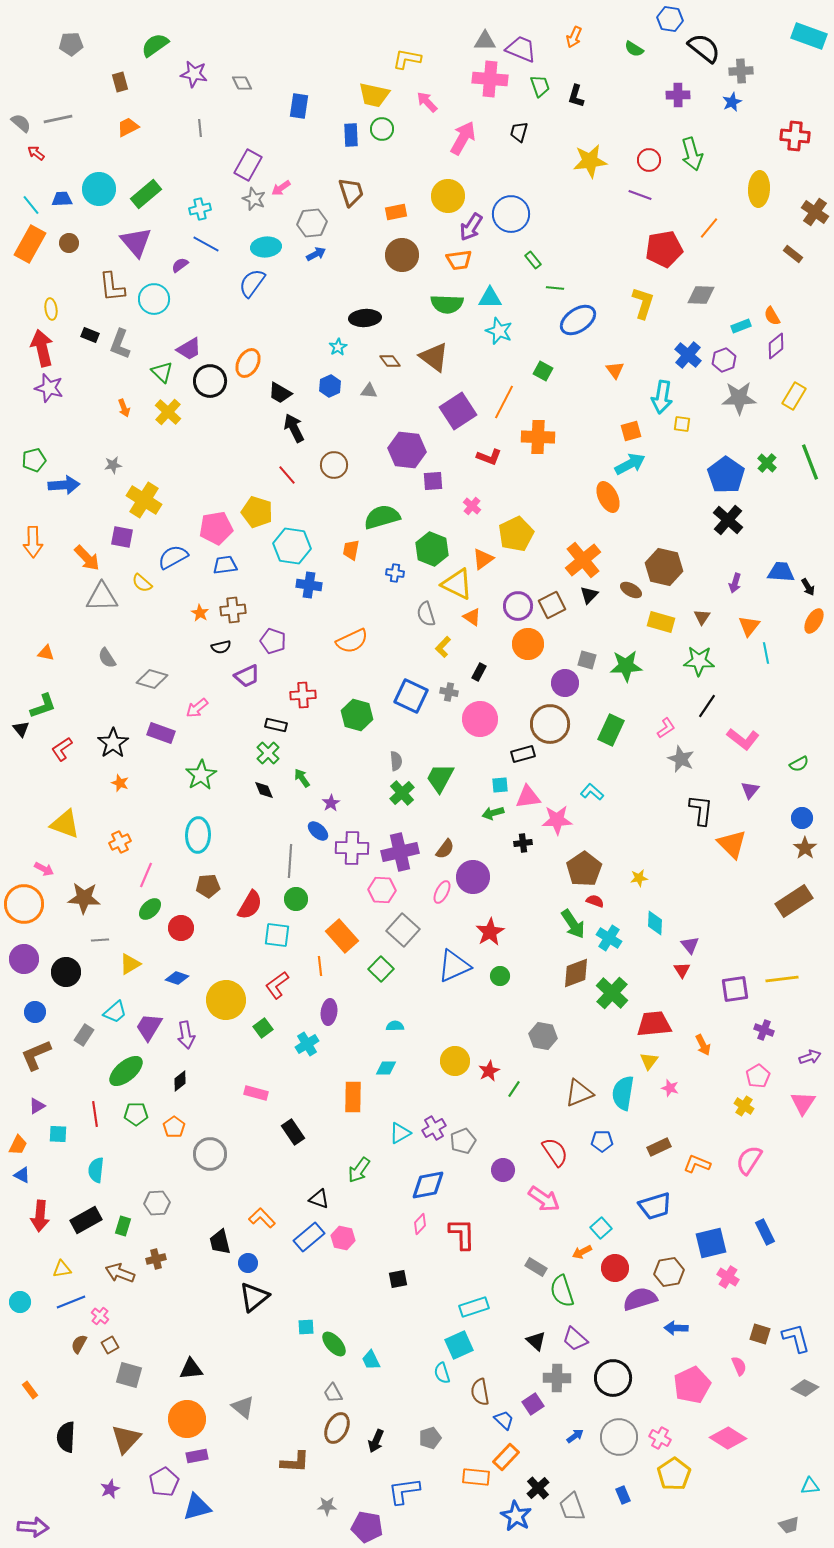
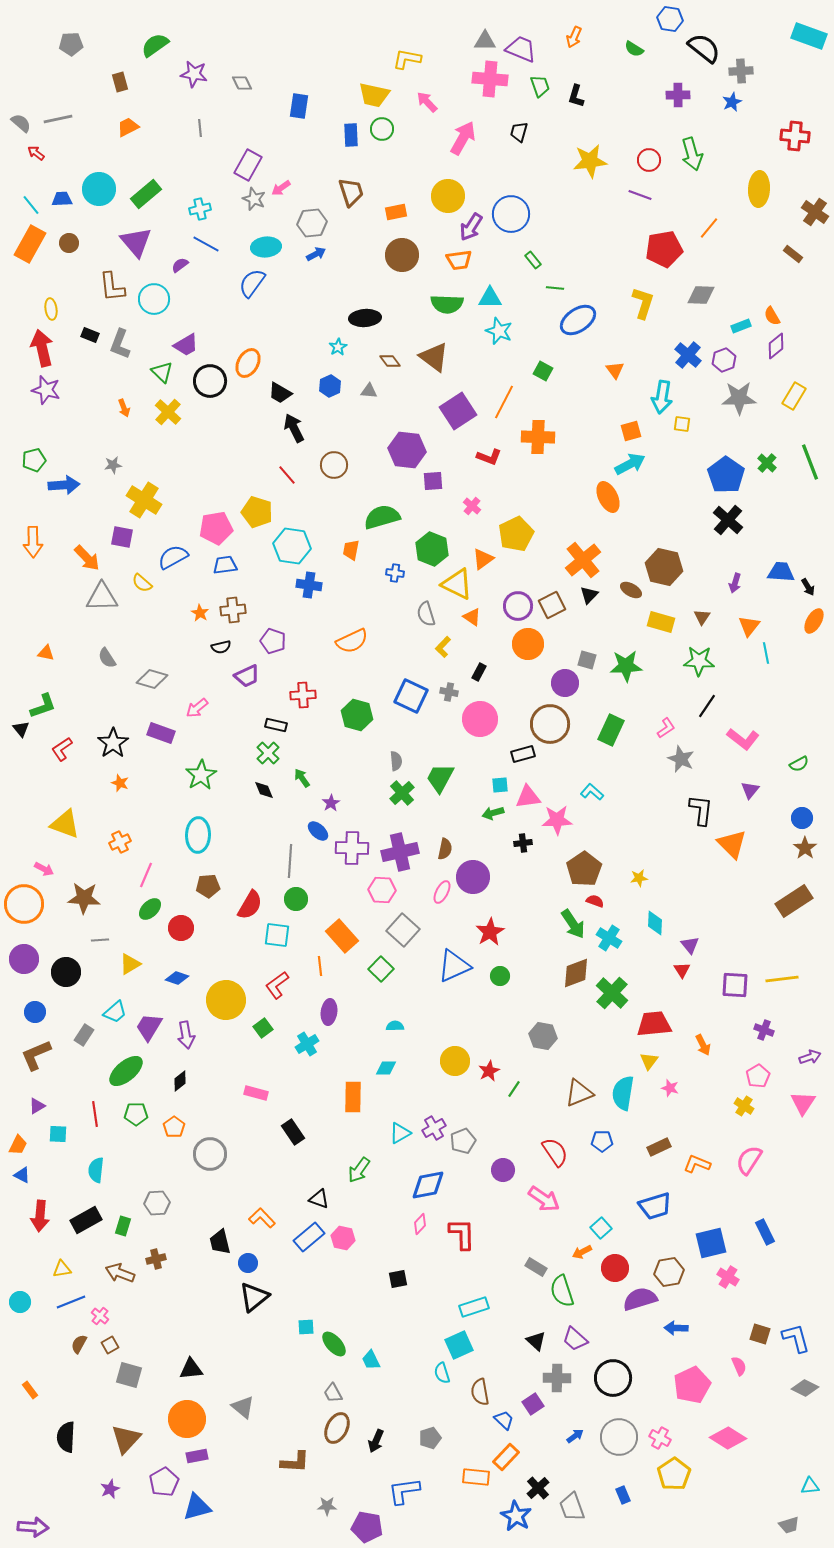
purple trapezoid at (189, 349): moved 3 px left, 4 px up
purple star at (49, 388): moved 3 px left, 2 px down
brown semicircle at (445, 849): rotated 25 degrees counterclockwise
purple square at (735, 989): moved 4 px up; rotated 12 degrees clockwise
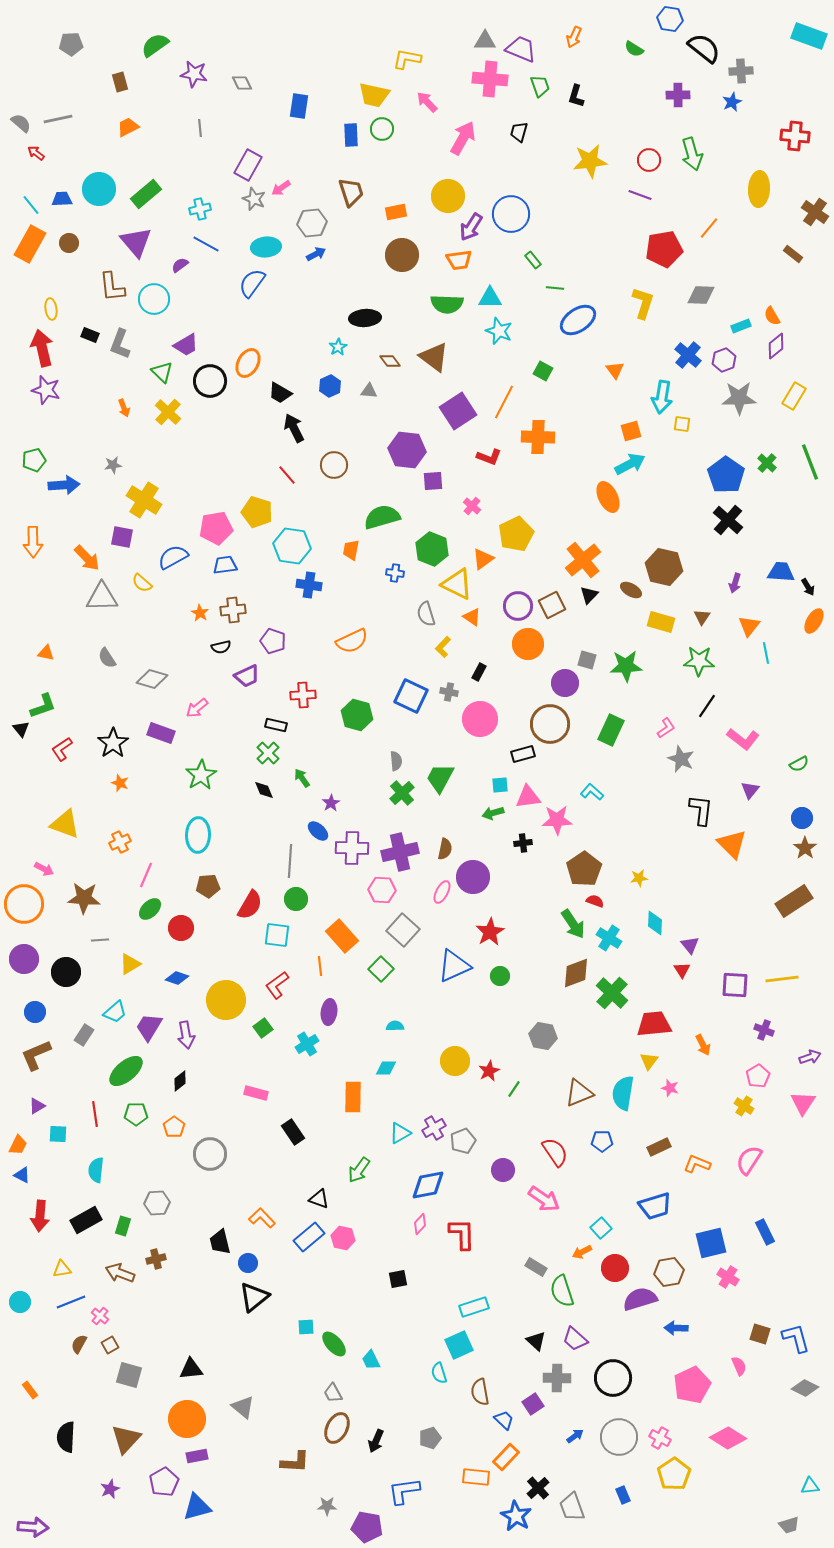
cyan semicircle at (442, 1373): moved 3 px left
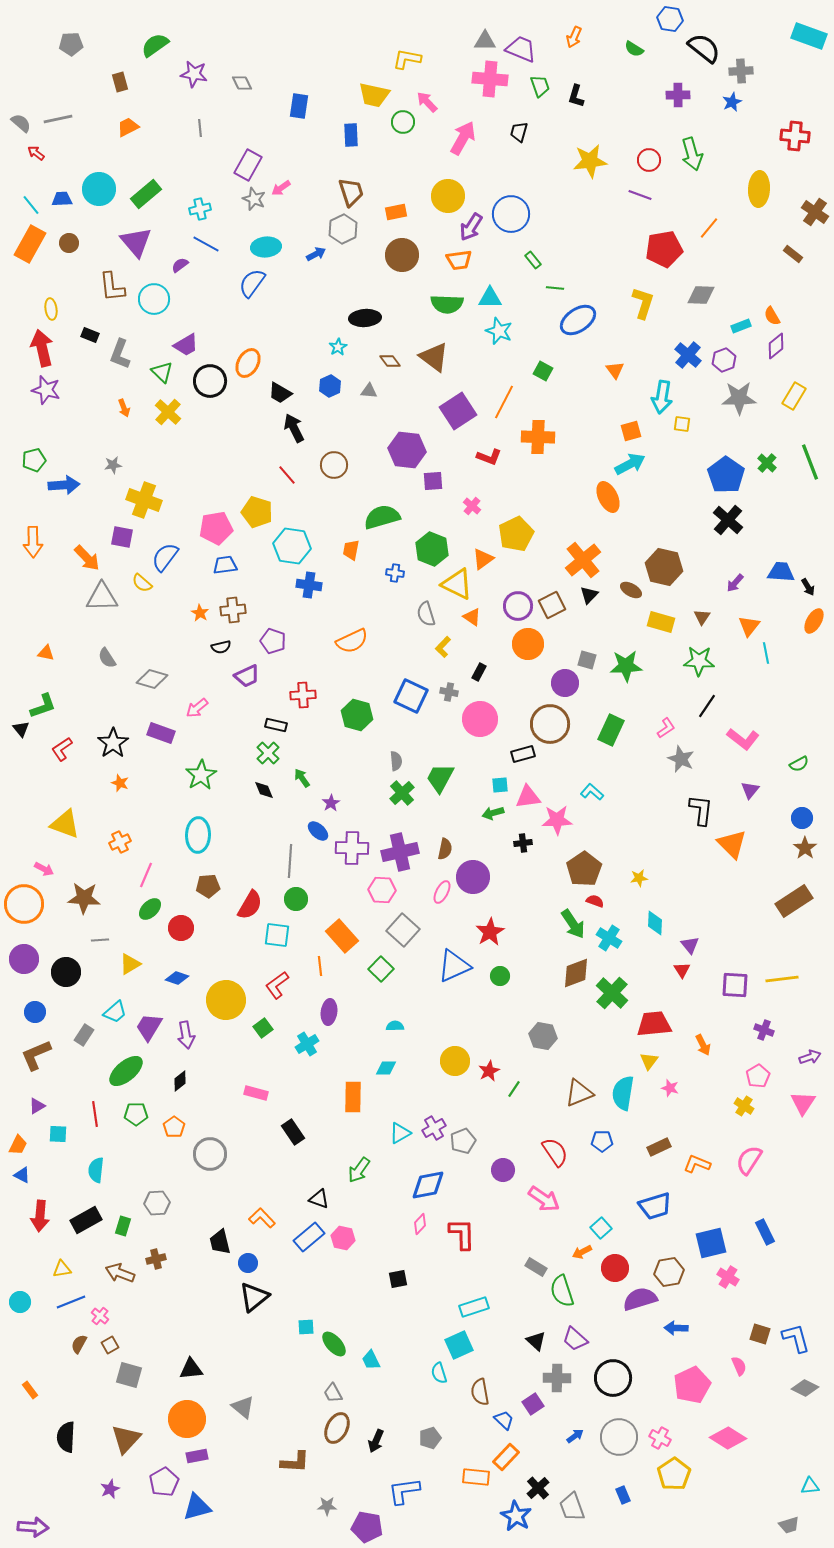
green circle at (382, 129): moved 21 px right, 7 px up
gray hexagon at (312, 223): moved 31 px right, 6 px down; rotated 20 degrees counterclockwise
gray L-shape at (120, 344): moved 10 px down
yellow cross at (144, 500): rotated 12 degrees counterclockwise
blue semicircle at (173, 557): moved 8 px left; rotated 24 degrees counterclockwise
purple arrow at (735, 583): rotated 24 degrees clockwise
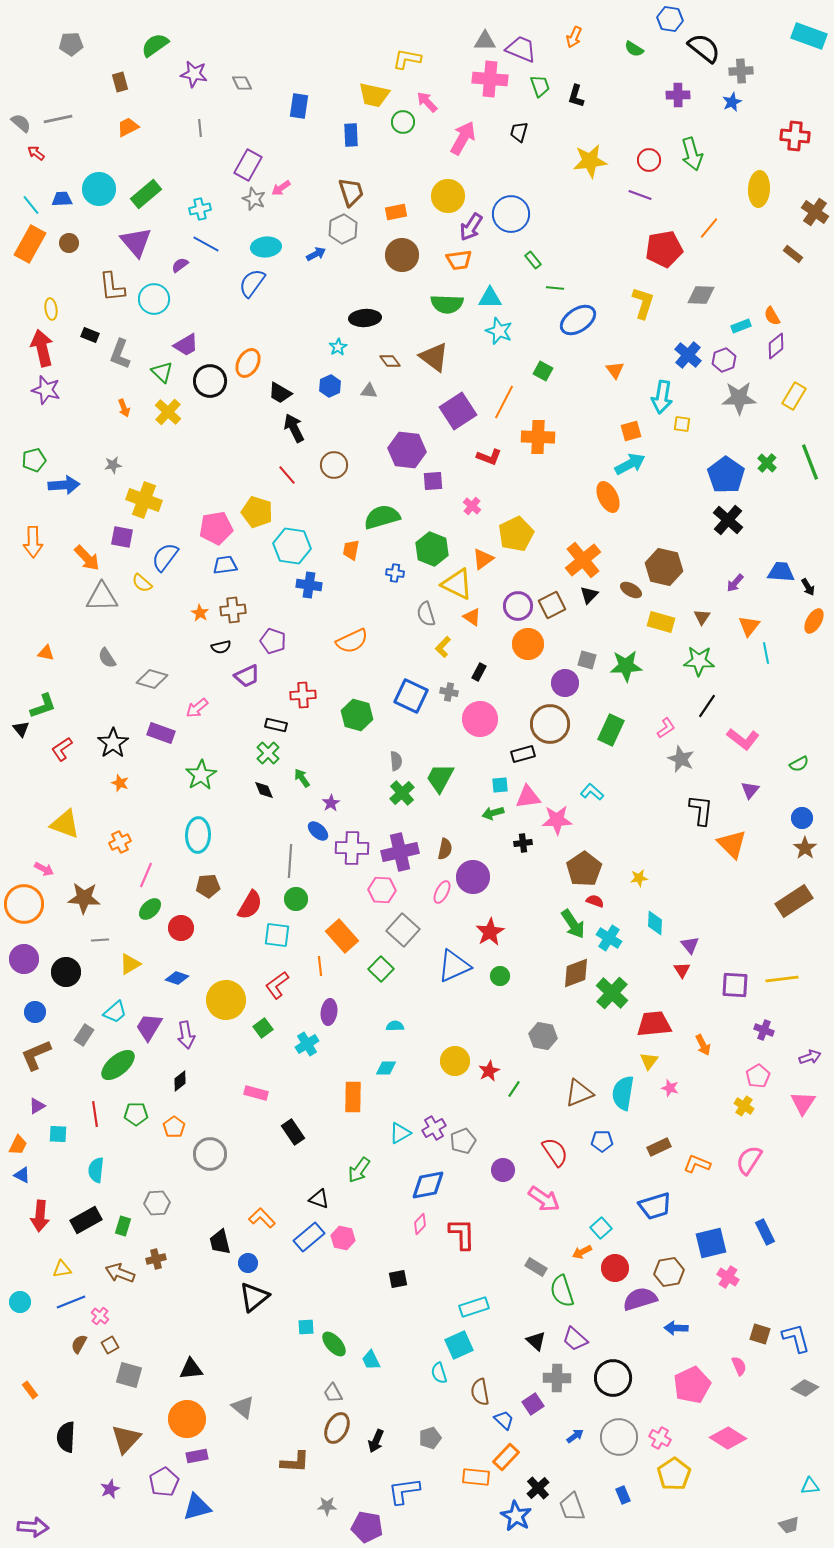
green ellipse at (126, 1071): moved 8 px left, 6 px up
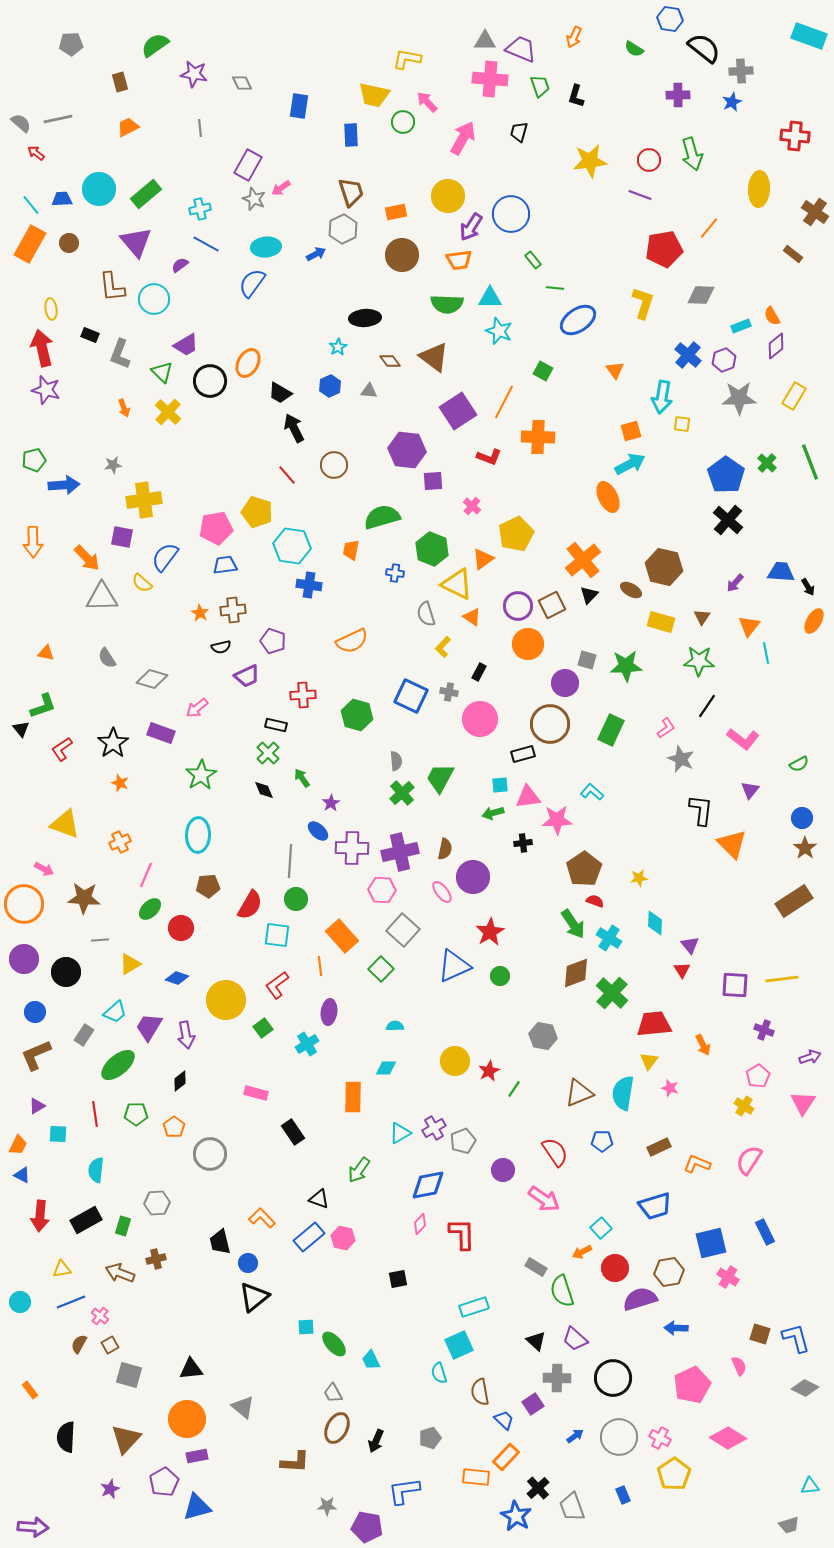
yellow cross at (144, 500): rotated 28 degrees counterclockwise
pink ellipse at (442, 892): rotated 65 degrees counterclockwise
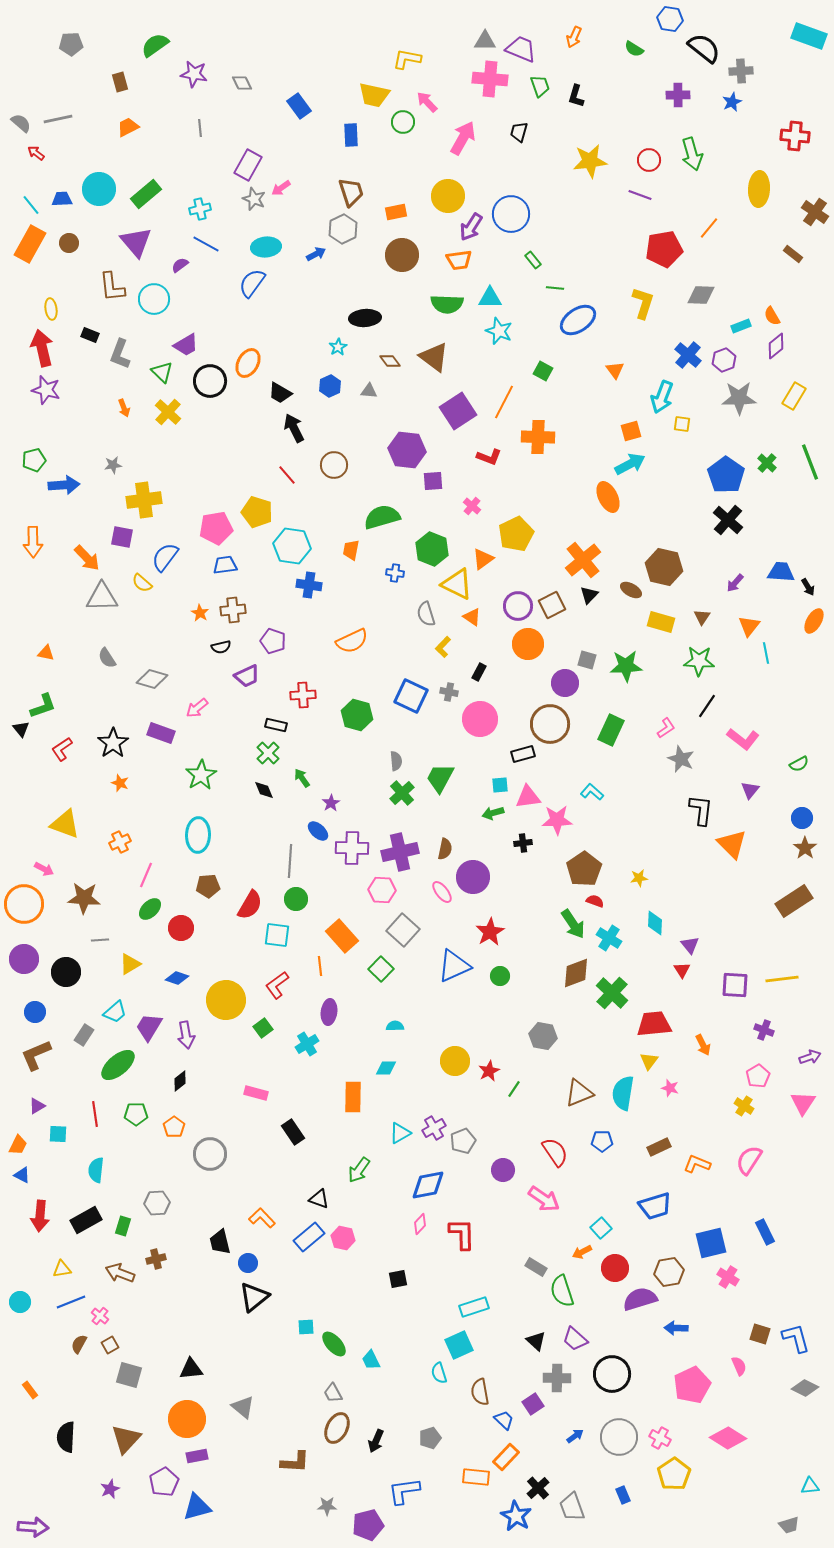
blue rectangle at (299, 106): rotated 45 degrees counterclockwise
cyan arrow at (662, 397): rotated 12 degrees clockwise
black circle at (613, 1378): moved 1 px left, 4 px up
purple pentagon at (367, 1527): moved 1 px right, 2 px up; rotated 24 degrees counterclockwise
